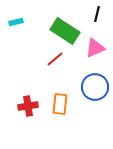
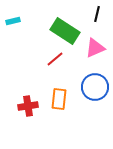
cyan rectangle: moved 3 px left, 1 px up
orange rectangle: moved 1 px left, 5 px up
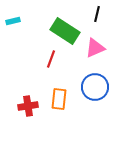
red line: moved 4 px left; rotated 30 degrees counterclockwise
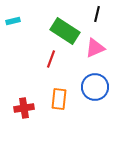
red cross: moved 4 px left, 2 px down
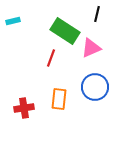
pink triangle: moved 4 px left
red line: moved 1 px up
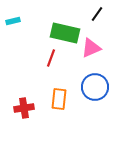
black line: rotated 21 degrees clockwise
green rectangle: moved 2 px down; rotated 20 degrees counterclockwise
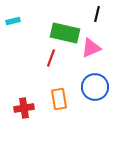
black line: rotated 21 degrees counterclockwise
orange rectangle: rotated 15 degrees counterclockwise
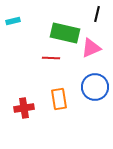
red line: rotated 72 degrees clockwise
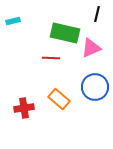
orange rectangle: rotated 40 degrees counterclockwise
